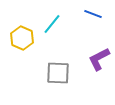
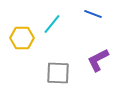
yellow hexagon: rotated 25 degrees counterclockwise
purple L-shape: moved 1 px left, 1 px down
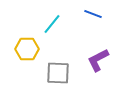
yellow hexagon: moved 5 px right, 11 px down
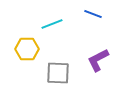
cyan line: rotated 30 degrees clockwise
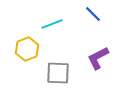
blue line: rotated 24 degrees clockwise
yellow hexagon: rotated 20 degrees counterclockwise
purple L-shape: moved 2 px up
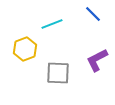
yellow hexagon: moved 2 px left
purple L-shape: moved 1 px left, 2 px down
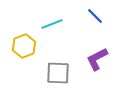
blue line: moved 2 px right, 2 px down
yellow hexagon: moved 1 px left, 3 px up
purple L-shape: moved 1 px up
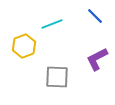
gray square: moved 1 px left, 4 px down
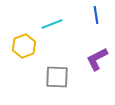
blue line: moved 1 px right, 1 px up; rotated 36 degrees clockwise
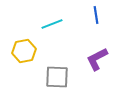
yellow hexagon: moved 5 px down; rotated 10 degrees clockwise
